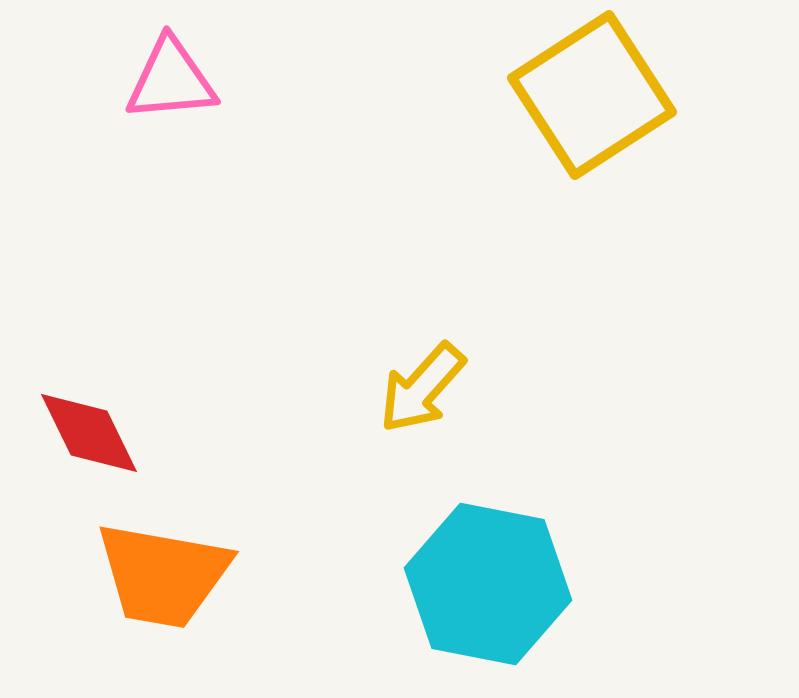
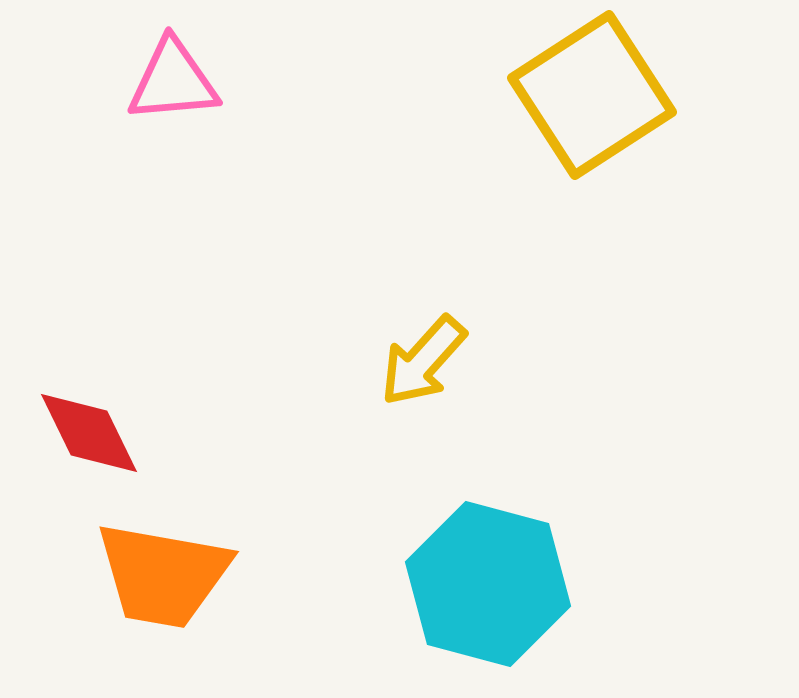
pink triangle: moved 2 px right, 1 px down
yellow arrow: moved 1 px right, 27 px up
cyan hexagon: rotated 4 degrees clockwise
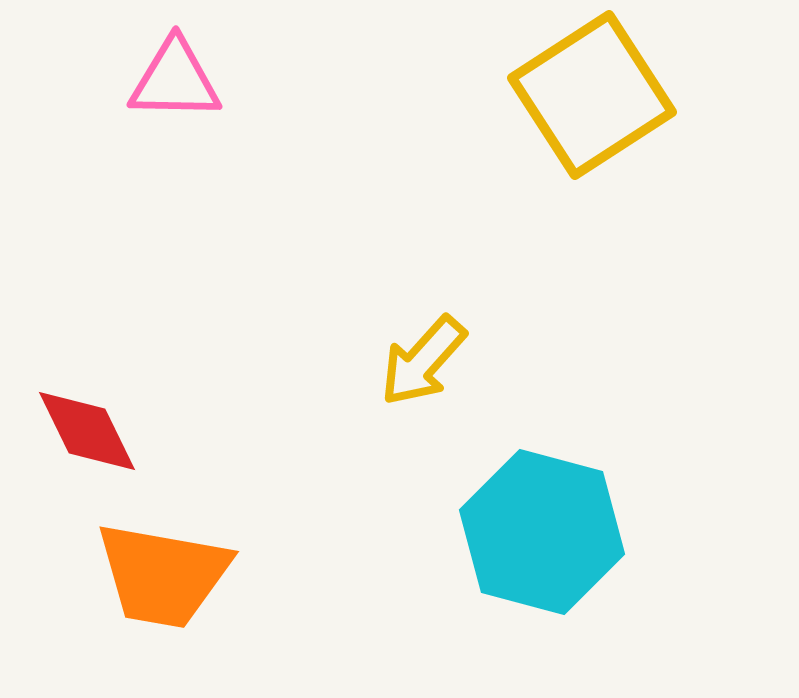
pink triangle: moved 2 px right, 1 px up; rotated 6 degrees clockwise
red diamond: moved 2 px left, 2 px up
cyan hexagon: moved 54 px right, 52 px up
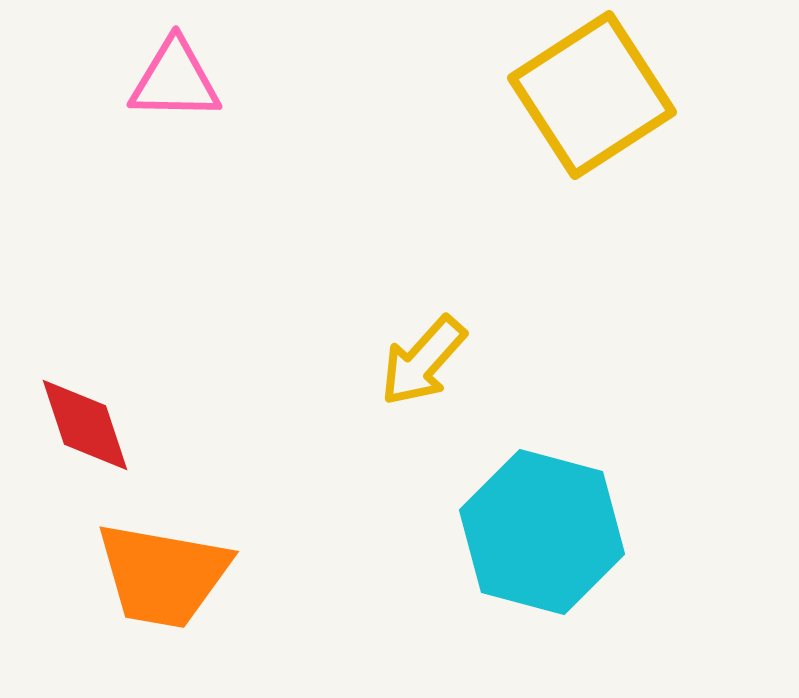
red diamond: moved 2 px left, 6 px up; rotated 8 degrees clockwise
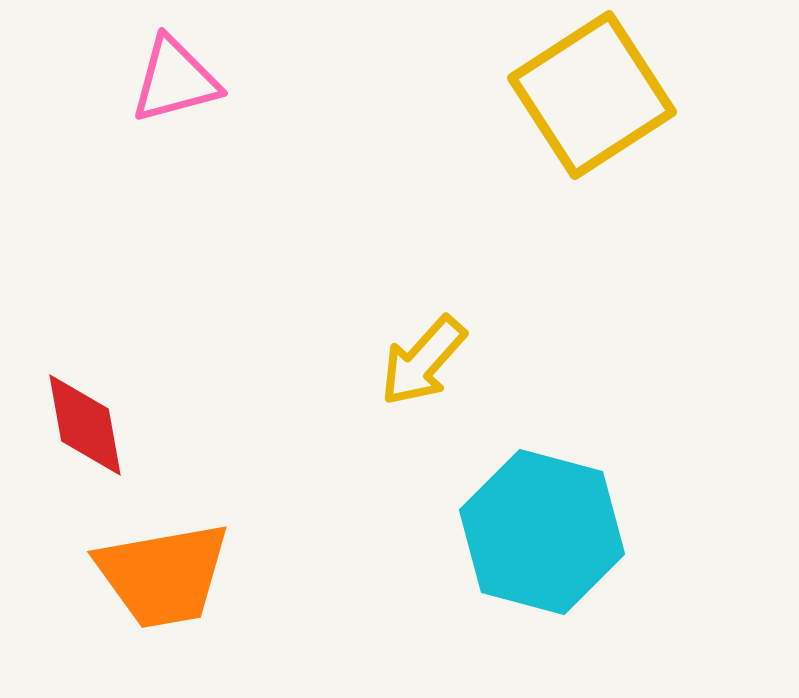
pink triangle: rotated 16 degrees counterclockwise
red diamond: rotated 8 degrees clockwise
orange trapezoid: rotated 20 degrees counterclockwise
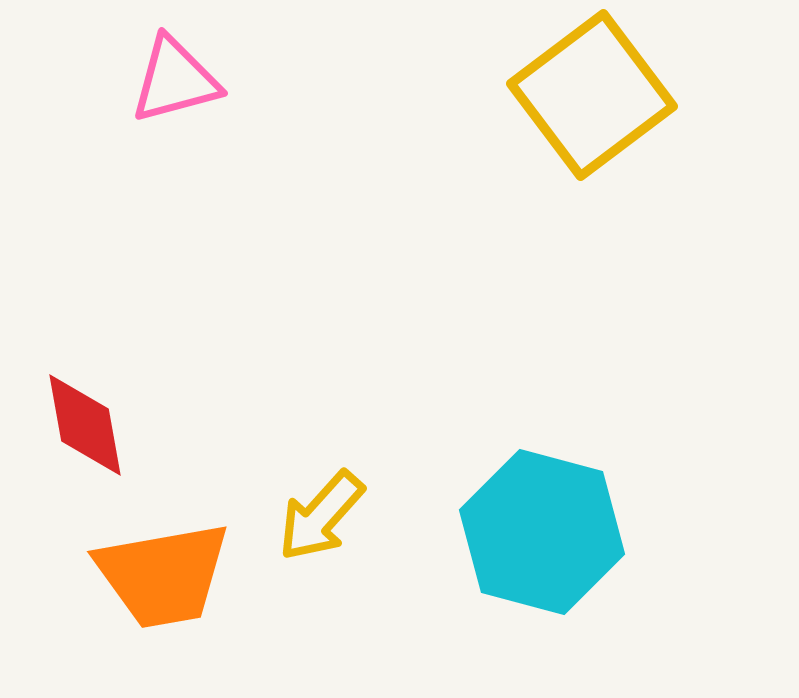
yellow square: rotated 4 degrees counterclockwise
yellow arrow: moved 102 px left, 155 px down
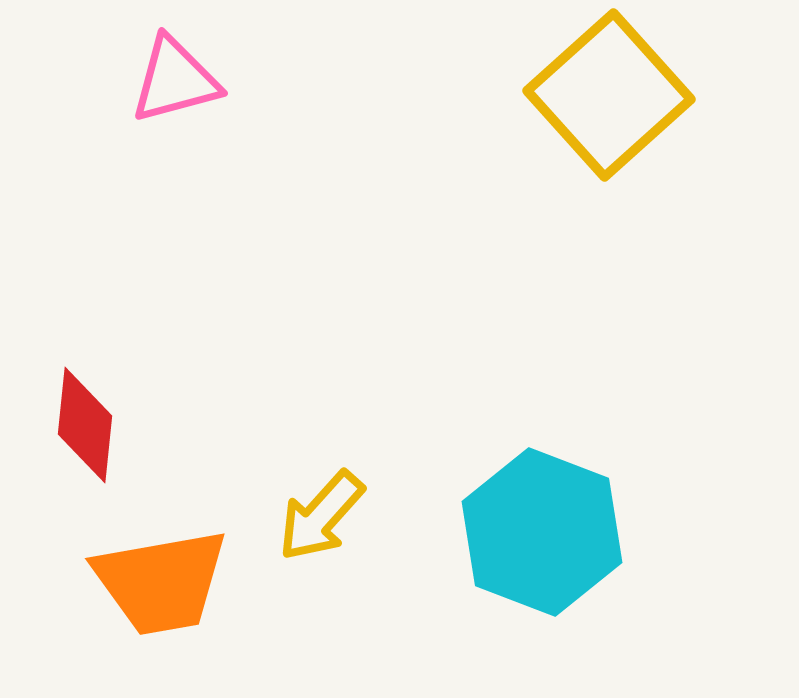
yellow square: moved 17 px right; rotated 5 degrees counterclockwise
red diamond: rotated 16 degrees clockwise
cyan hexagon: rotated 6 degrees clockwise
orange trapezoid: moved 2 px left, 7 px down
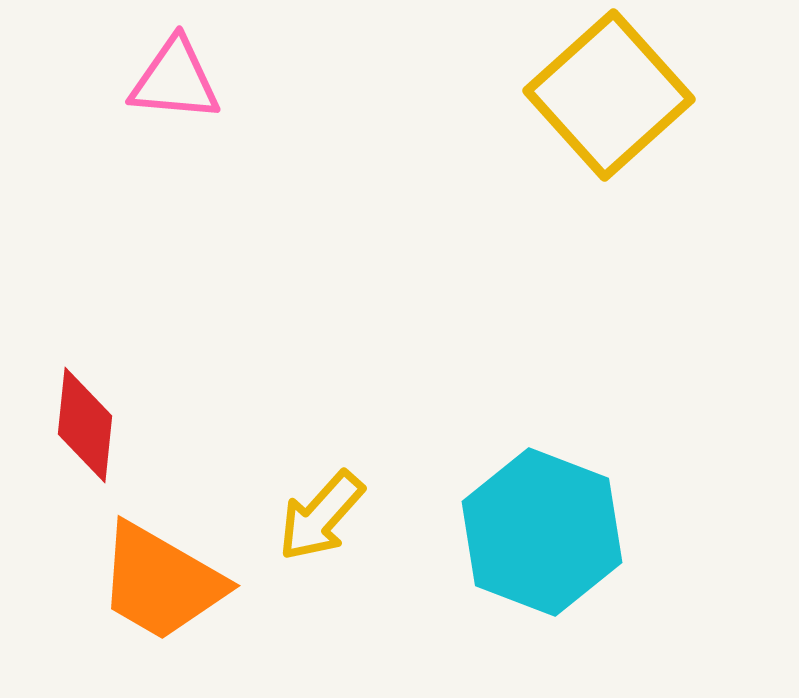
pink triangle: rotated 20 degrees clockwise
orange trapezoid: rotated 40 degrees clockwise
